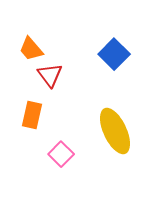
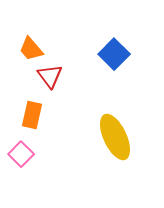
red triangle: moved 1 px down
yellow ellipse: moved 6 px down
pink square: moved 40 px left
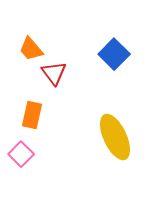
red triangle: moved 4 px right, 3 px up
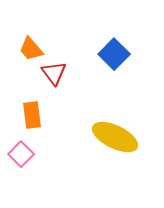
orange rectangle: rotated 20 degrees counterclockwise
yellow ellipse: rotated 39 degrees counterclockwise
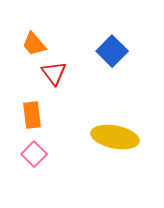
orange trapezoid: moved 3 px right, 5 px up
blue square: moved 2 px left, 3 px up
yellow ellipse: rotated 15 degrees counterclockwise
pink square: moved 13 px right
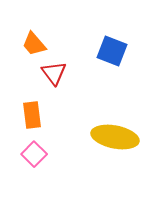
blue square: rotated 24 degrees counterclockwise
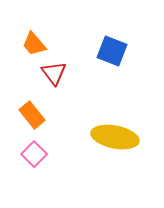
orange rectangle: rotated 32 degrees counterclockwise
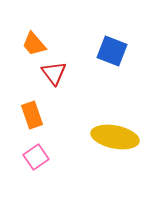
orange rectangle: rotated 20 degrees clockwise
pink square: moved 2 px right, 3 px down; rotated 10 degrees clockwise
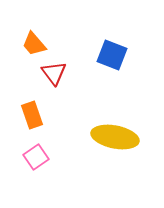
blue square: moved 4 px down
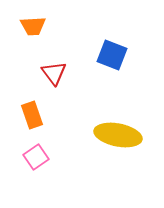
orange trapezoid: moved 1 px left, 18 px up; rotated 52 degrees counterclockwise
yellow ellipse: moved 3 px right, 2 px up
